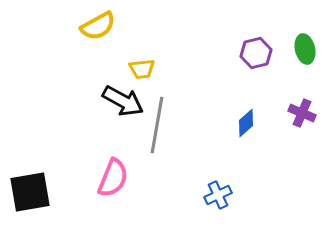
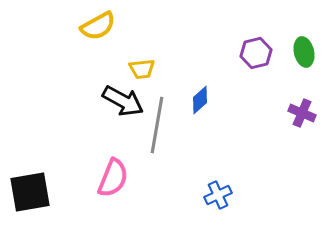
green ellipse: moved 1 px left, 3 px down
blue diamond: moved 46 px left, 23 px up
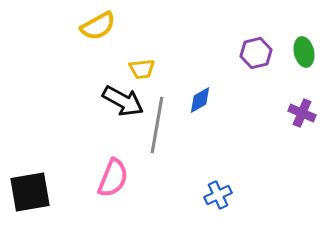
blue diamond: rotated 12 degrees clockwise
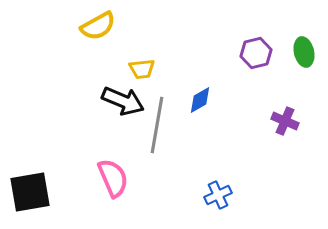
black arrow: rotated 6 degrees counterclockwise
purple cross: moved 17 px left, 8 px down
pink semicircle: rotated 45 degrees counterclockwise
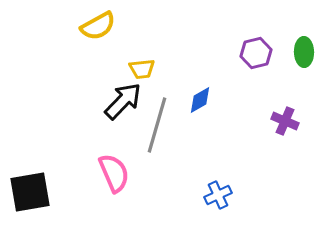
green ellipse: rotated 12 degrees clockwise
black arrow: rotated 69 degrees counterclockwise
gray line: rotated 6 degrees clockwise
pink semicircle: moved 1 px right, 5 px up
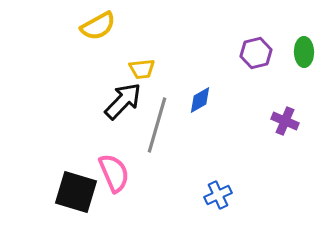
black square: moved 46 px right; rotated 27 degrees clockwise
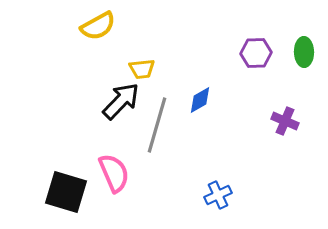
purple hexagon: rotated 12 degrees clockwise
black arrow: moved 2 px left
black square: moved 10 px left
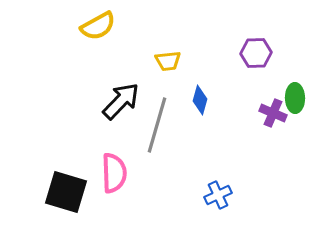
green ellipse: moved 9 px left, 46 px down
yellow trapezoid: moved 26 px right, 8 px up
blue diamond: rotated 44 degrees counterclockwise
purple cross: moved 12 px left, 8 px up
pink semicircle: rotated 21 degrees clockwise
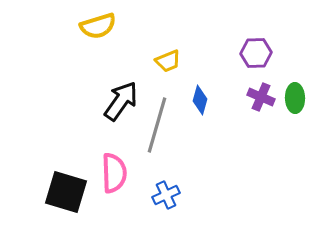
yellow semicircle: rotated 12 degrees clockwise
yellow trapezoid: rotated 16 degrees counterclockwise
black arrow: rotated 9 degrees counterclockwise
purple cross: moved 12 px left, 16 px up
blue cross: moved 52 px left
